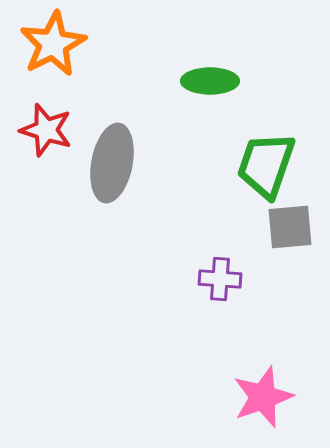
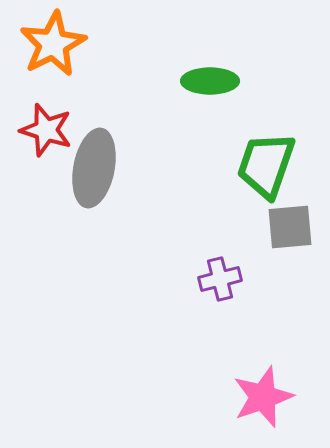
gray ellipse: moved 18 px left, 5 px down
purple cross: rotated 18 degrees counterclockwise
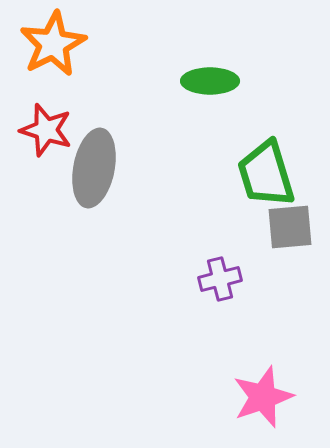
green trapezoid: moved 9 px down; rotated 36 degrees counterclockwise
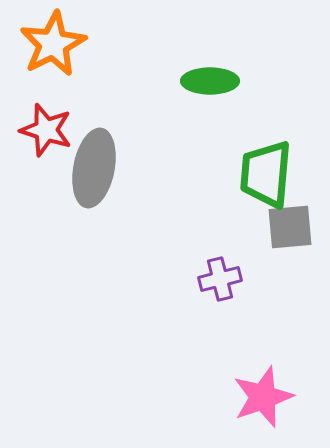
green trapezoid: rotated 22 degrees clockwise
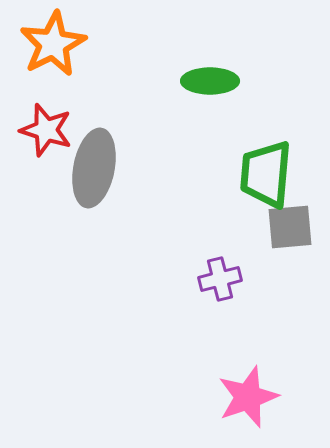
pink star: moved 15 px left
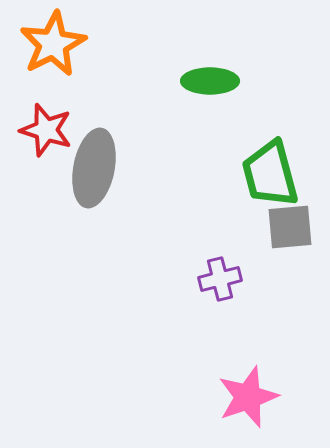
green trapezoid: moved 4 px right; rotated 20 degrees counterclockwise
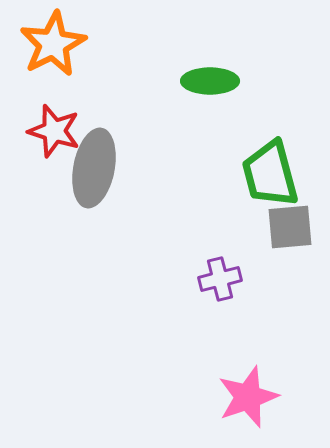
red star: moved 8 px right, 1 px down
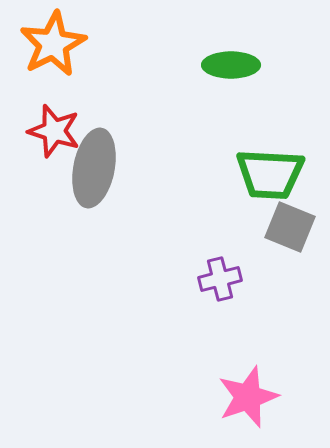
green ellipse: moved 21 px right, 16 px up
green trapezoid: rotated 72 degrees counterclockwise
gray square: rotated 27 degrees clockwise
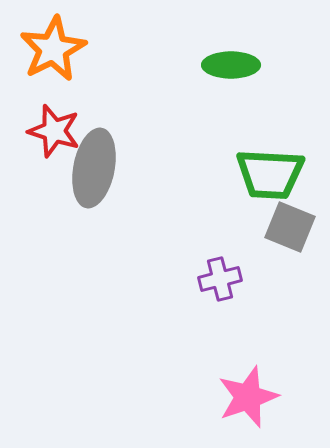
orange star: moved 5 px down
